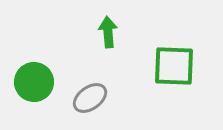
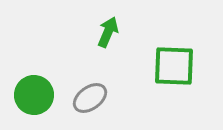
green arrow: rotated 28 degrees clockwise
green circle: moved 13 px down
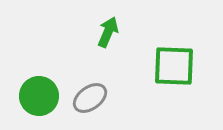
green circle: moved 5 px right, 1 px down
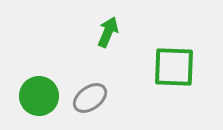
green square: moved 1 px down
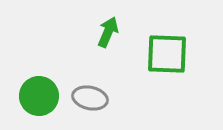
green square: moved 7 px left, 13 px up
gray ellipse: rotated 48 degrees clockwise
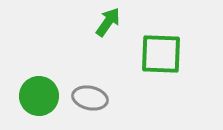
green arrow: moved 10 px up; rotated 12 degrees clockwise
green square: moved 6 px left
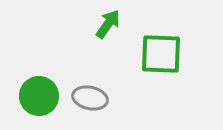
green arrow: moved 2 px down
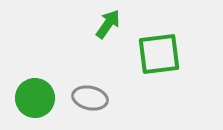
green square: moved 2 px left; rotated 9 degrees counterclockwise
green circle: moved 4 px left, 2 px down
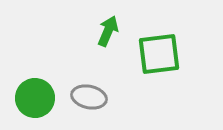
green arrow: moved 7 px down; rotated 12 degrees counterclockwise
gray ellipse: moved 1 px left, 1 px up
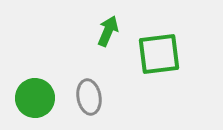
gray ellipse: rotated 68 degrees clockwise
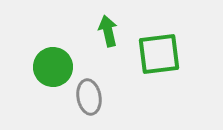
green arrow: rotated 36 degrees counterclockwise
green circle: moved 18 px right, 31 px up
